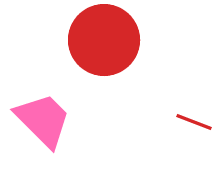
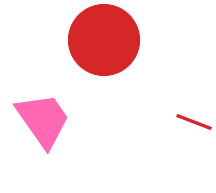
pink trapezoid: rotated 10 degrees clockwise
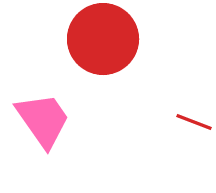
red circle: moved 1 px left, 1 px up
